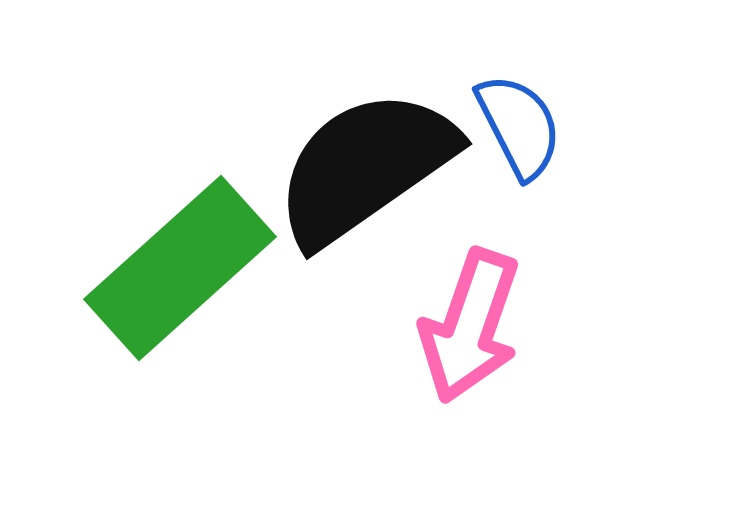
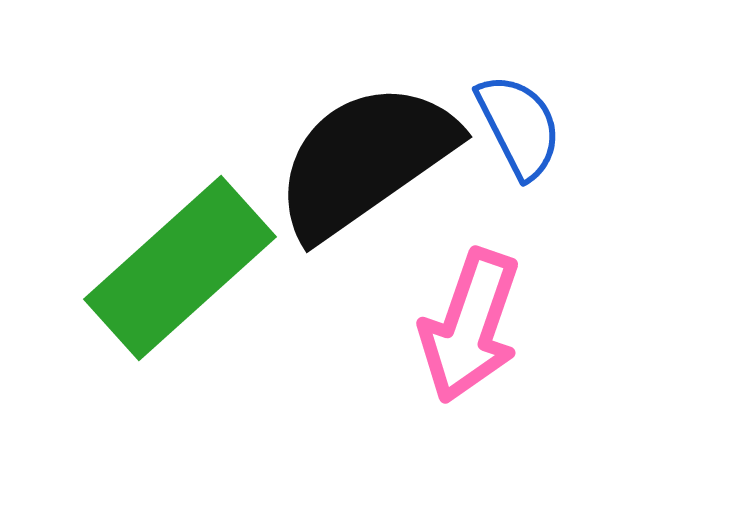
black semicircle: moved 7 px up
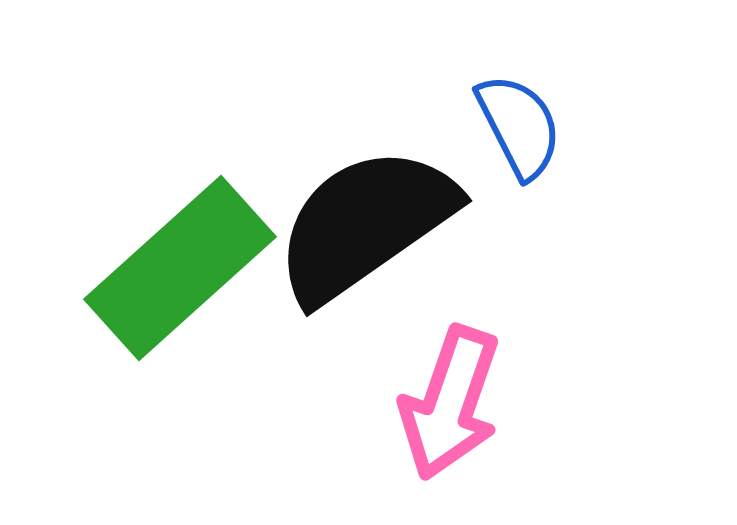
black semicircle: moved 64 px down
pink arrow: moved 20 px left, 77 px down
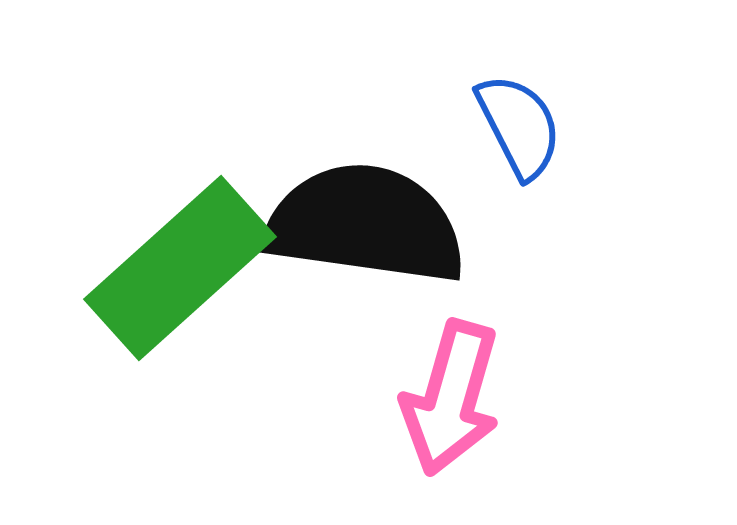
black semicircle: rotated 43 degrees clockwise
pink arrow: moved 1 px right, 5 px up; rotated 3 degrees counterclockwise
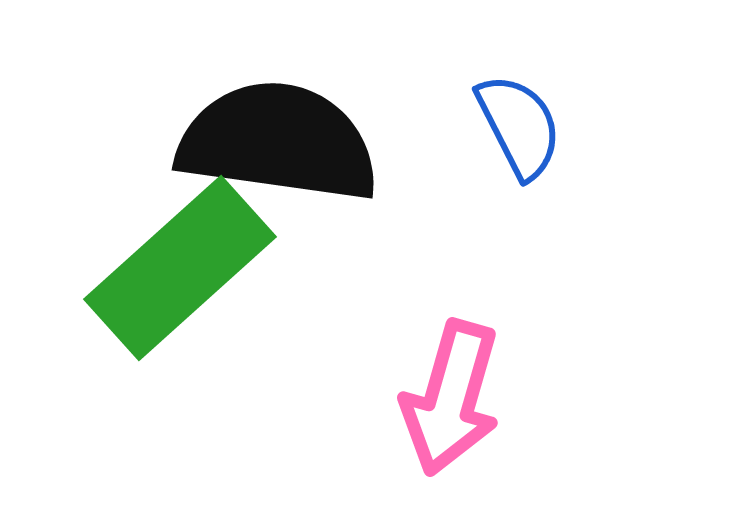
black semicircle: moved 87 px left, 82 px up
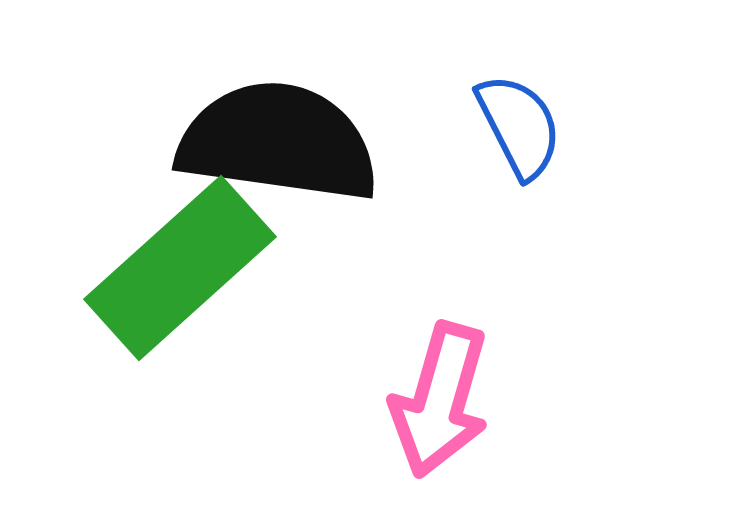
pink arrow: moved 11 px left, 2 px down
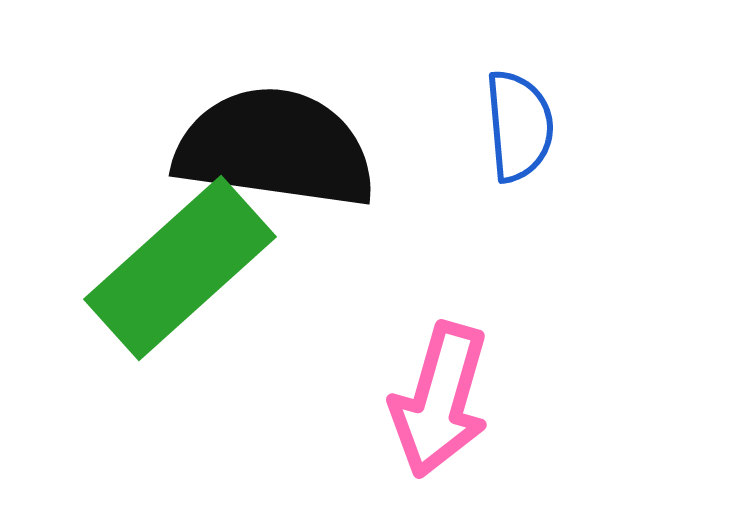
blue semicircle: rotated 22 degrees clockwise
black semicircle: moved 3 px left, 6 px down
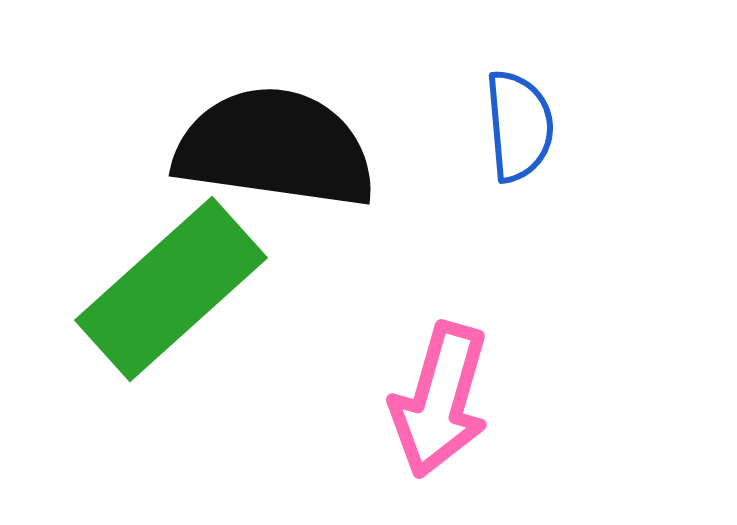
green rectangle: moved 9 px left, 21 px down
